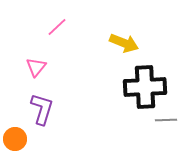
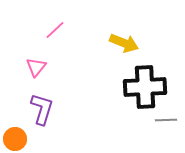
pink line: moved 2 px left, 3 px down
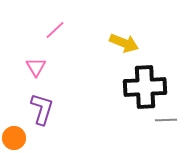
pink triangle: rotated 10 degrees counterclockwise
orange circle: moved 1 px left, 1 px up
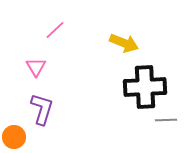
orange circle: moved 1 px up
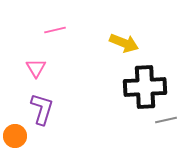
pink line: rotated 30 degrees clockwise
pink triangle: moved 1 px down
gray line: rotated 10 degrees counterclockwise
orange circle: moved 1 px right, 1 px up
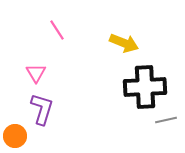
pink line: moved 2 px right; rotated 70 degrees clockwise
pink triangle: moved 5 px down
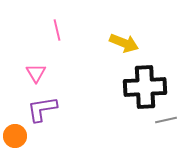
pink line: rotated 20 degrees clockwise
purple L-shape: rotated 116 degrees counterclockwise
